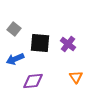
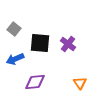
orange triangle: moved 4 px right, 6 px down
purple diamond: moved 2 px right, 1 px down
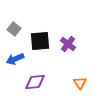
black square: moved 2 px up; rotated 10 degrees counterclockwise
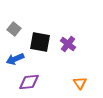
black square: moved 1 px down; rotated 15 degrees clockwise
purple diamond: moved 6 px left
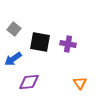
purple cross: rotated 28 degrees counterclockwise
blue arrow: moved 2 px left; rotated 12 degrees counterclockwise
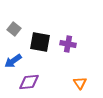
blue arrow: moved 2 px down
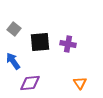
black square: rotated 15 degrees counterclockwise
blue arrow: rotated 90 degrees clockwise
purple diamond: moved 1 px right, 1 px down
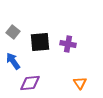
gray square: moved 1 px left, 3 px down
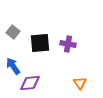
black square: moved 1 px down
blue arrow: moved 5 px down
